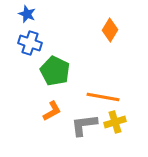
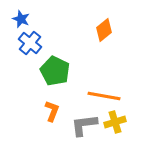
blue star: moved 6 px left, 5 px down
orange diamond: moved 6 px left; rotated 20 degrees clockwise
blue cross: rotated 20 degrees clockwise
orange line: moved 1 px right, 1 px up
orange L-shape: rotated 40 degrees counterclockwise
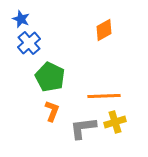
orange diamond: rotated 10 degrees clockwise
blue cross: moved 1 px left; rotated 10 degrees clockwise
green pentagon: moved 5 px left, 6 px down
orange line: rotated 12 degrees counterclockwise
gray L-shape: moved 1 px left, 3 px down
